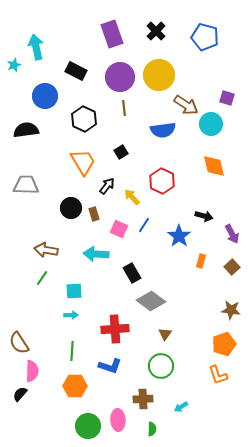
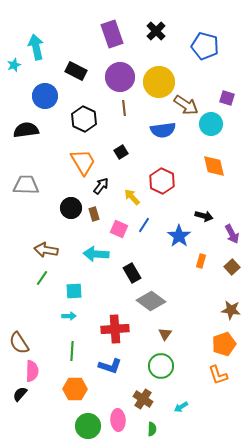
blue pentagon at (205, 37): moved 9 px down
yellow circle at (159, 75): moved 7 px down
black arrow at (107, 186): moved 6 px left
cyan arrow at (71, 315): moved 2 px left, 1 px down
orange hexagon at (75, 386): moved 3 px down
brown cross at (143, 399): rotated 36 degrees clockwise
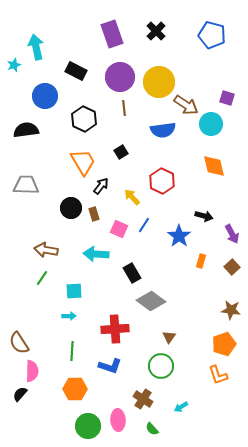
blue pentagon at (205, 46): moved 7 px right, 11 px up
brown triangle at (165, 334): moved 4 px right, 3 px down
green semicircle at (152, 429): rotated 136 degrees clockwise
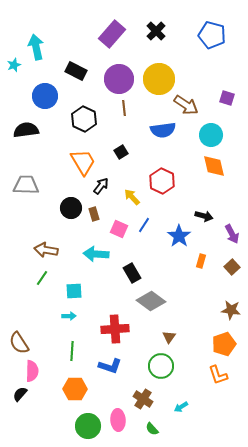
purple rectangle at (112, 34): rotated 60 degrees clockwise
purple circle at (120, 77): moved 1 px left, 2 px down
yellow circle at (159, 82): moved 3 px up
cyan circle at (211, 124): moved 11 px down
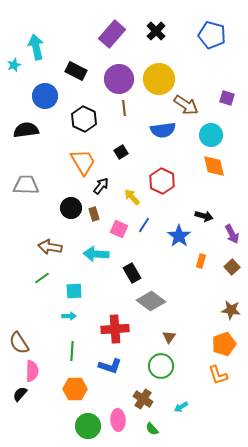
brown arrow at (46, 250): moved 4 px right, 3 px up
green line at (42, 278): rotated 21 degrees clockwise
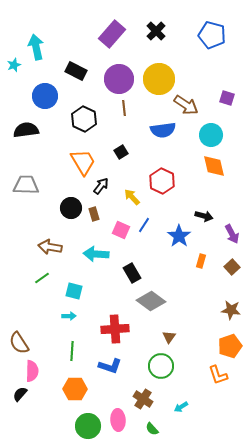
pink square at (119, 229): moved 2 px right, 1 px down
cyan square at (74, 291): rotated 18 degrees clockwise
orange pentagon at (224, 344): moved 6 px right, 2 px down
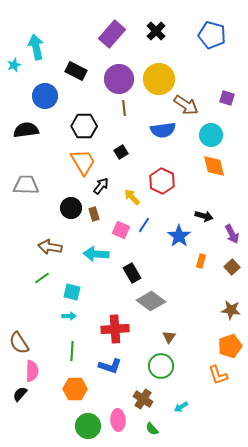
black hexagon at (84, 119): moved 7 px down; rotated 25 degrees counterclockwise
cyan square at (74, 291): moved 2 px left, 1 px down
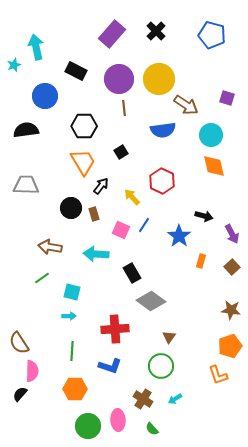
cyan arrow at (181, 407): moved 6 px left, 8 px up
